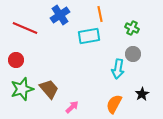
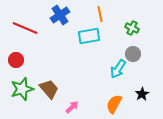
cyan arrow: rotated 24 degrees clockwise
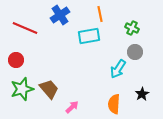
gray circle: moved 2 px right, 2 px up
orange semicircle: rotated 24 degrees counterclockwise
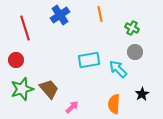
red line: rotated 50 degrees clockwise
cyan rectangle: moved 24 px down
cyan arrow: rotated 102 degrees clockwise
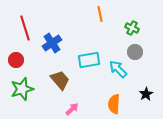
blue cross: moved 8 px left, 28 px down
brown trapezoid: moved 11 px right, 9 px up
black star: moved 4 px right
pink arrow: moved 2 px down
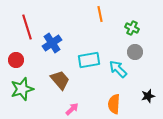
red line: moved 2 px right, 1 px up
black star: moved 2 px right, 2 px down; rotated 16 degrees clockwise
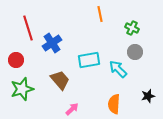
red line: moved 1 px right, 1 px down
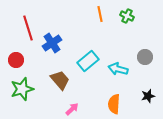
green cross: moved 5 px left, 12 px up
gray circle: moved 10 px right, 5 px down
cyan rectangle: moved 1 px left, 1 px down; rotated 30 degrees counterclockwise
cyan arrow: rotated 30 degrees counterclockwise
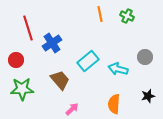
green star: rotated 15 degrees clockwise
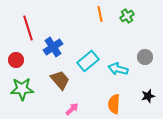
green cross: rotated 32 degrees clockwise
blue cross: moved 1 px right, 4 px down
